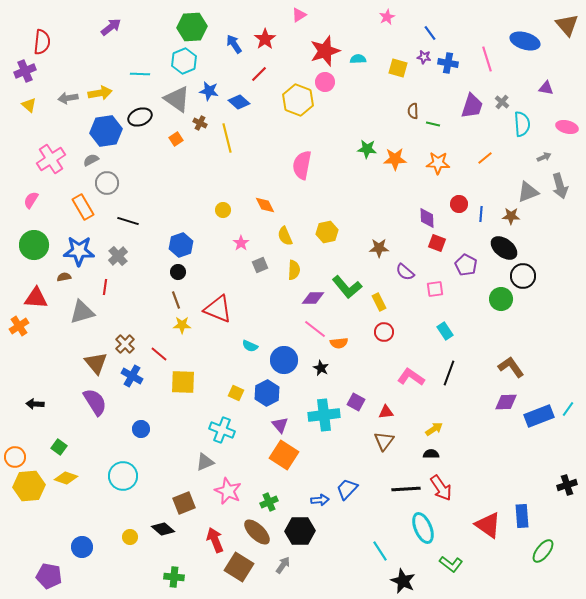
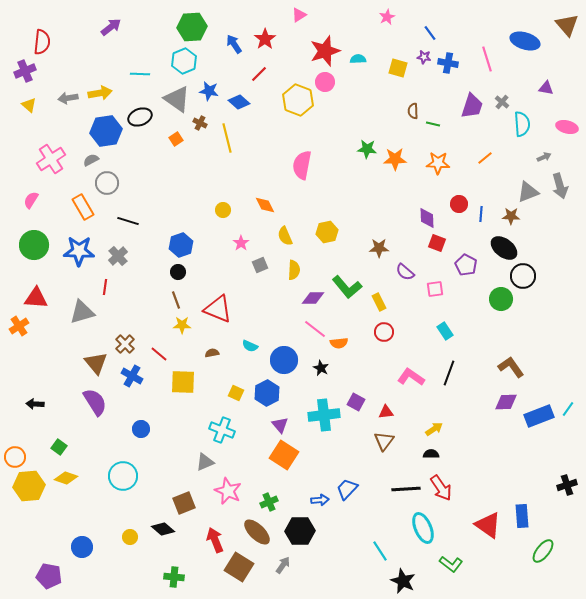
brown semicircle at (64, 277): moved 148 px right, 76 px down
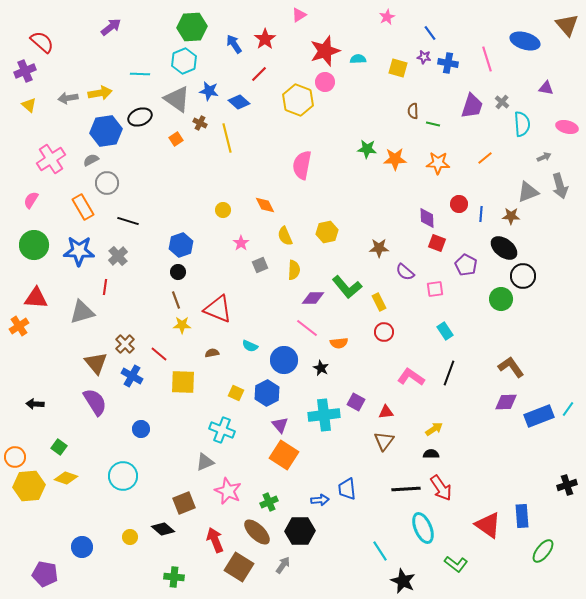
red semicircle at (42, 42): rotated 55 degrees counterclockwise
pink line at (315, 329): moved 8 px left, 1 px up
blue trapezoid at (347, 489): rotated 50 degrees counterclockwise
green L-shape at (451, 564): moved 5 px right
purple pentagon at (49, 576): moved 4 px left, 2 px up
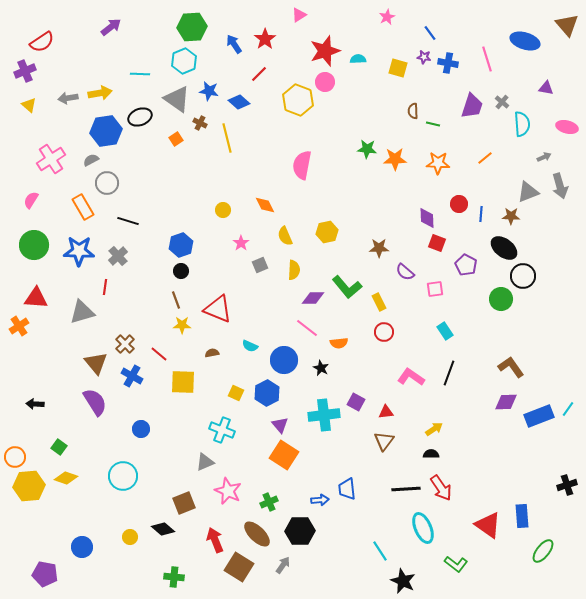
red semicircle at (42, 42): rotated 105 degrees clockwise
black circle at (178, 272): moved 3 px right, 1 px up
brown ellipse at (257, 532): moved 2 px down
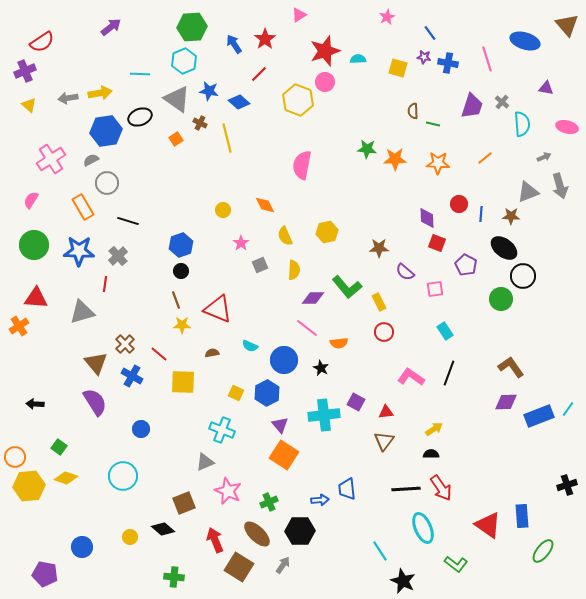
red line at (105, 287): moved 3 px up
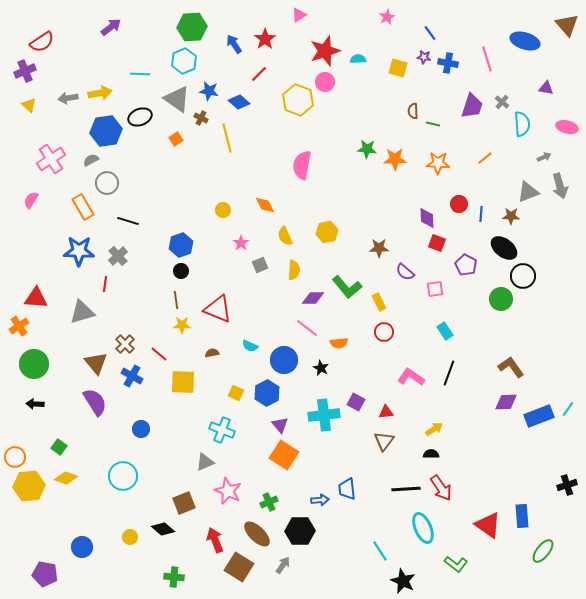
brown cross at (200, 123): moved 1 px right, 5 px up
green circle at (34, 245): moved 119 px down
brown line at (176, 300): rotated 12 degrees clockwise
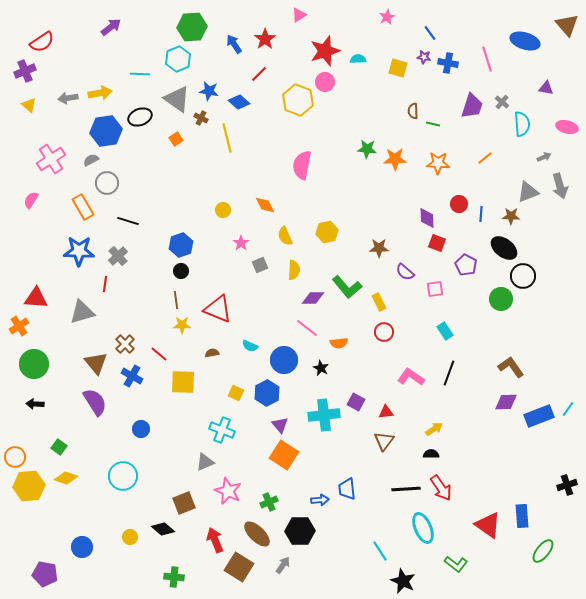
cyan hexagon at (184, 61): moved 6 px left, 2 px up
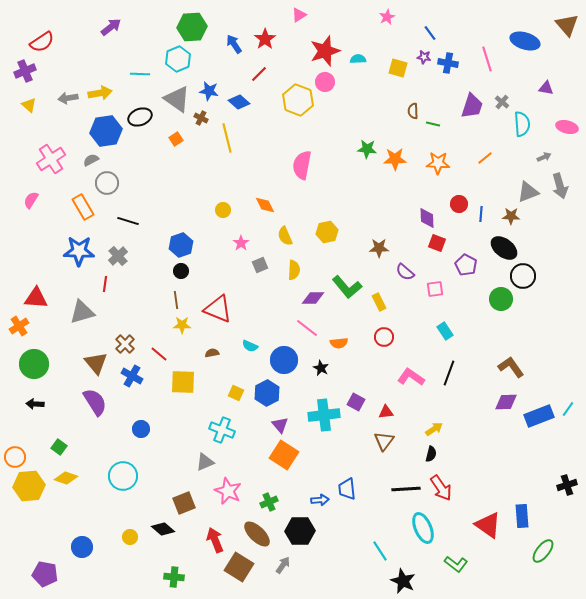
red circle at (384, 332): moved 5 px down
black semicircle at (431, 454): rotated 105 degrees clockwise
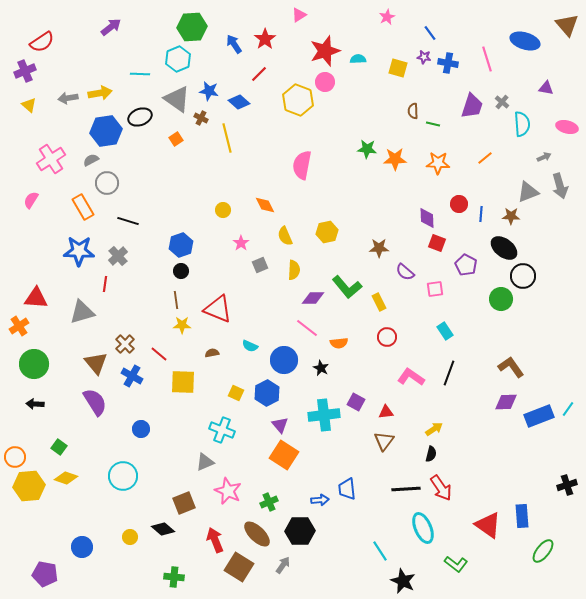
red circle at (384, 337): moved 3 px right
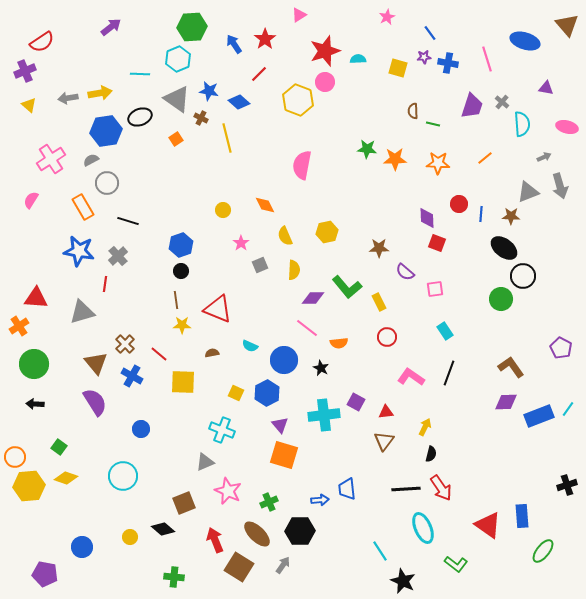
purple star at (424, 57): rotated 16 degrees counterclockwise
blue star at (79, 251): rotated 8 degrees clockwise
purple pentagon at (466, 265): moved 95 px right, 83 px down
yellow arrow at (434, 429): moved 9 px left, 2 px up; rotated 30 degrees counterclockwise
orange square at (284, 455): rotated 16 degrees counterclockwise
